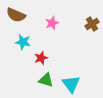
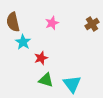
brown semicircle: moved 3 px left, 7 px down; rotated 54 degrees clockwise
cyan star: rotated 21 degrees clockwise
cyan triangle: moved 1 px right
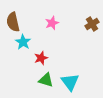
cyan triangle: moved 2 px left, 2 px up
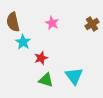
pink star: rotated 24 degrees counterclockwise
cyan triangle: moved 4 px right, 6 px up
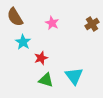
brown semicircle: moved 2 px right, 5 px up; rotated 18 degrees counterclockwise
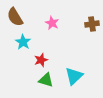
brown cross: rotated 24 degrees clockwise
red star: moved 2 px down
cyan triangle: rotated 24 degrees clockwise
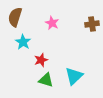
brown semicircle: rotated 48 degrees clockwise
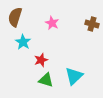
brown cross: rotated 24 degrees clockwise
